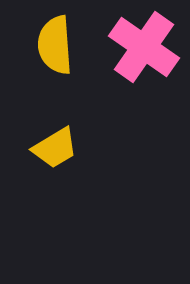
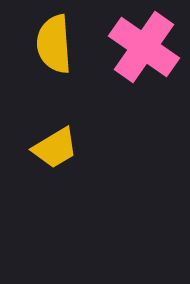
yellow semicircle: moved 1 px left, 1 px up
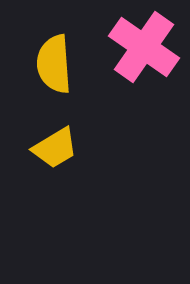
yellow semicircle: moved 20 px down
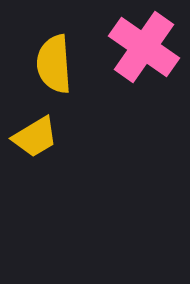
yellow trapezoid: moved 20 px left, 11 px up
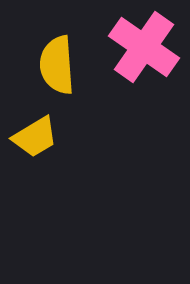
yellow semicircle: moved 3 px right, 1 px down
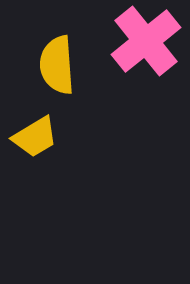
pink cross: moved 2 px right, 6 px up; rotated 16 degrees clockwise
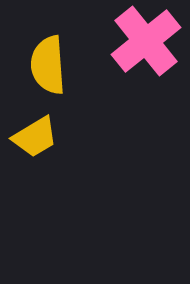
yellow semicircle: moved 9 px left
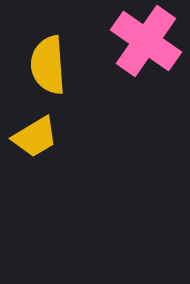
pink cross: rotated 16 degrees counterclockwise
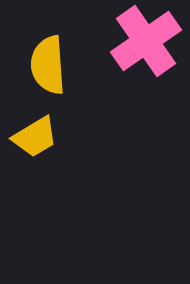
pink cross: rotated 20 degrees clockwise
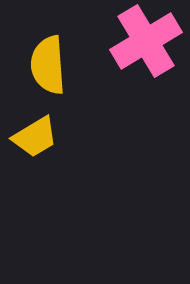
pink cross: rotated 4 degrees clockwise
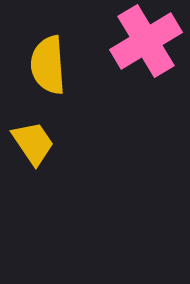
yellow trapezoid: moved 2 px left, 6 px down; rotated 93 degrees counterclockwise
